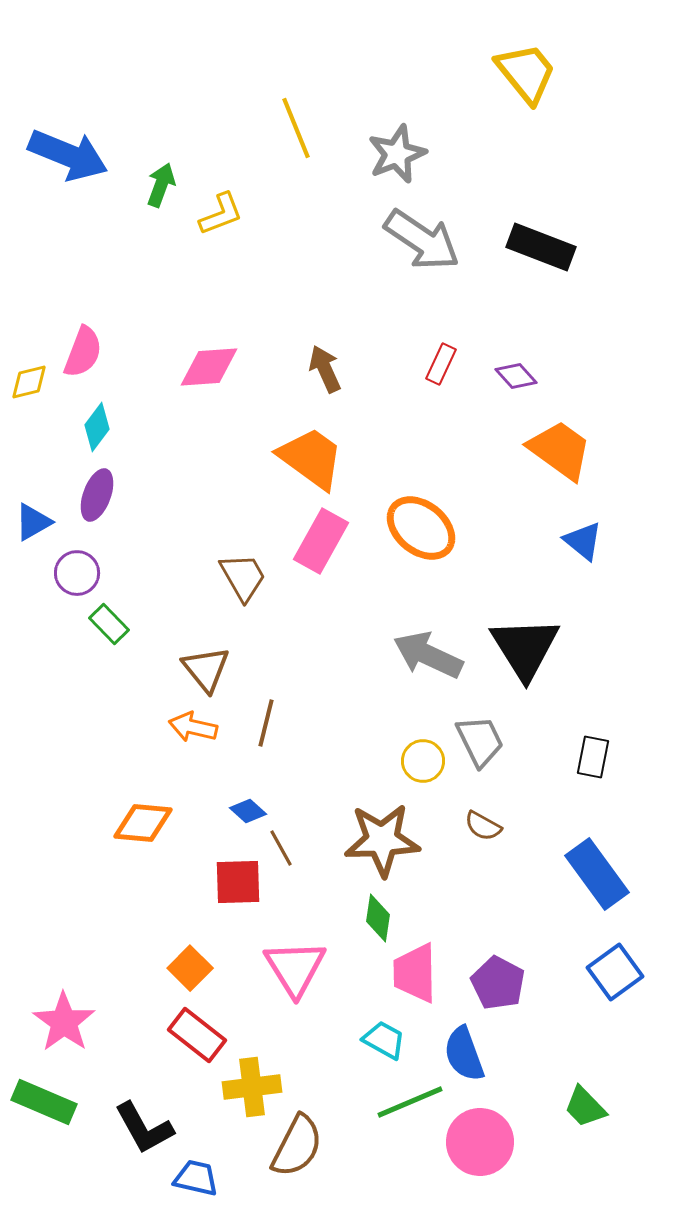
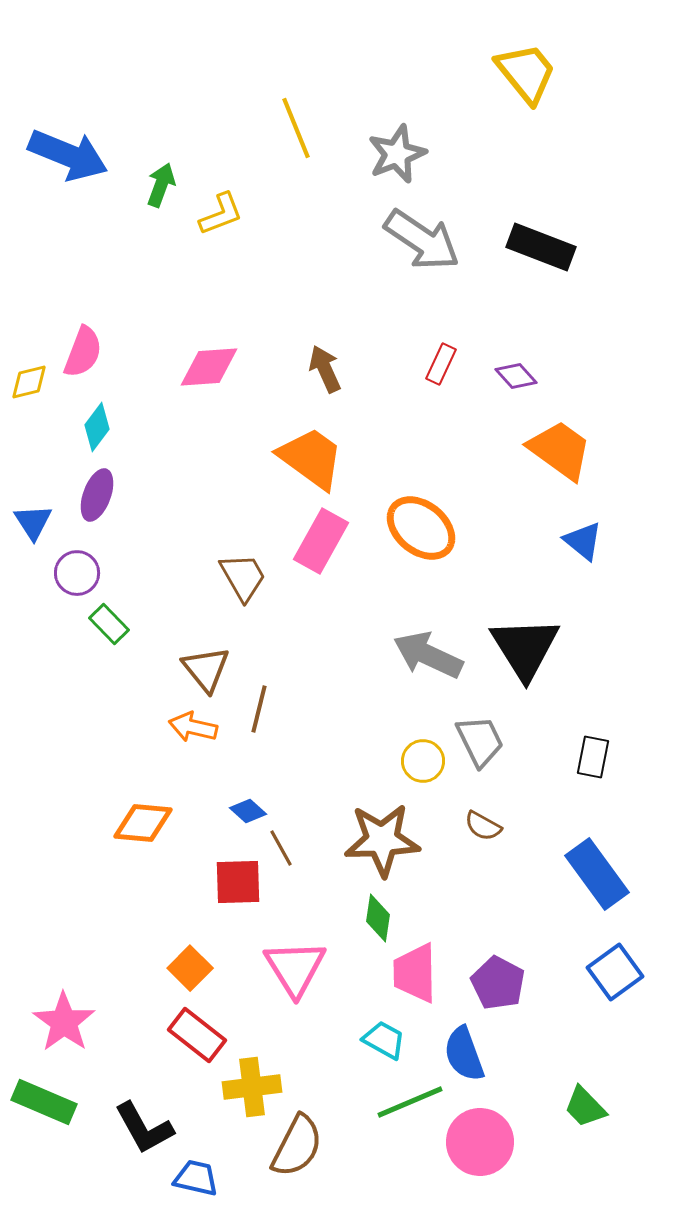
blue triangle at (33, 522): rotated 33 degrees counterclockwise
brown line at (266, 723): moved 7 px left, 14 px up
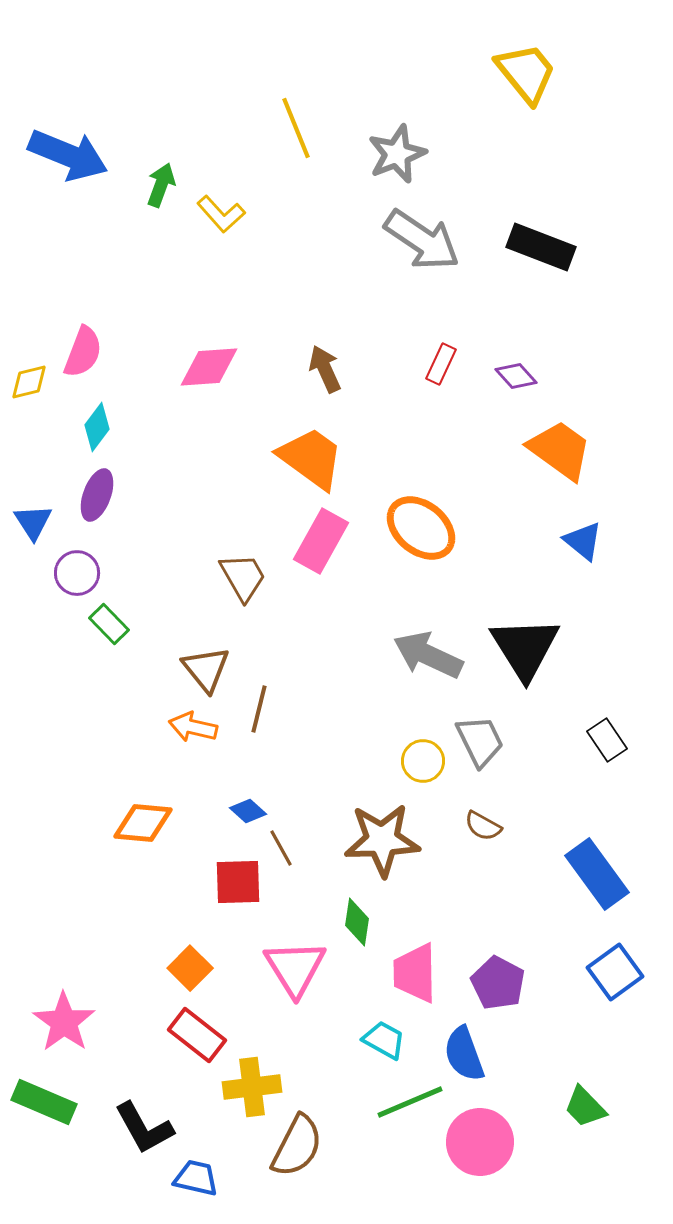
yellow L-shape at (221, 214): rotated 69 degrees clockwise
black rectangle at (593, 757): moved 14 px right, 17 px up; rotated 45 degrees counterclockwise
green diamond at (378, 918): moved 21 px left, 4 px down
